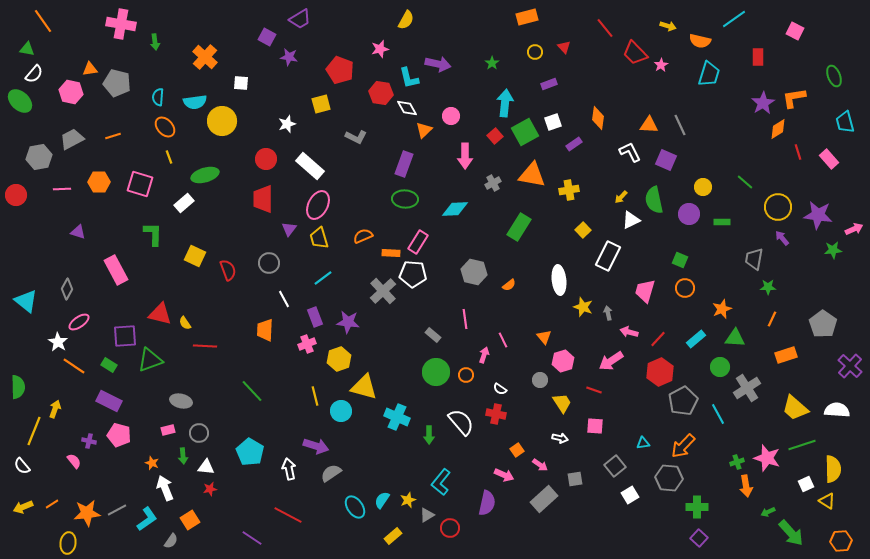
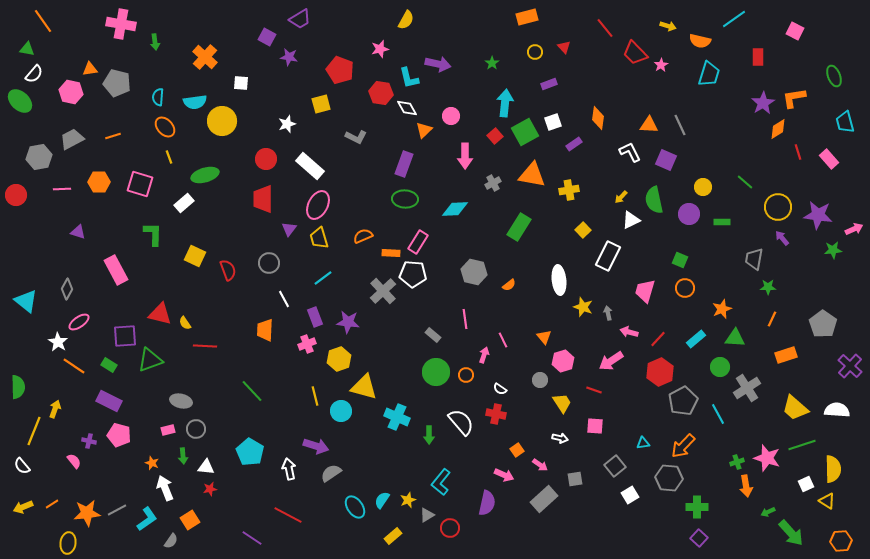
gray circle at (199, 433): moved 3 px left, 4 px up
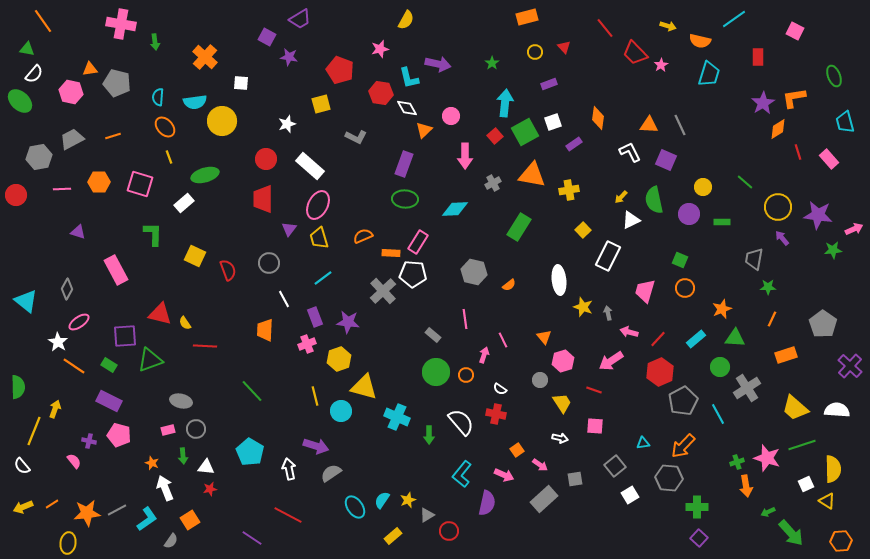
cyan L-shape at (441, 482): moved 21 px right, 8 px up
red circle at (450, 528): moved 1 px left, 3 px down
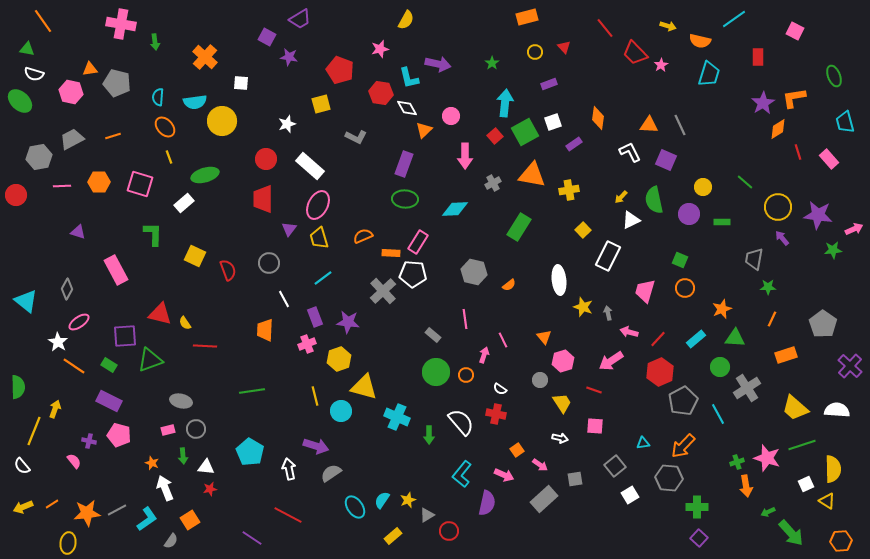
white semicircle at (34, 74): rotated 66 degrees clockwise
pink line at (62, 189): moved 3 px up
green line at (252, 391): rotated 55 degrees counterclockwise
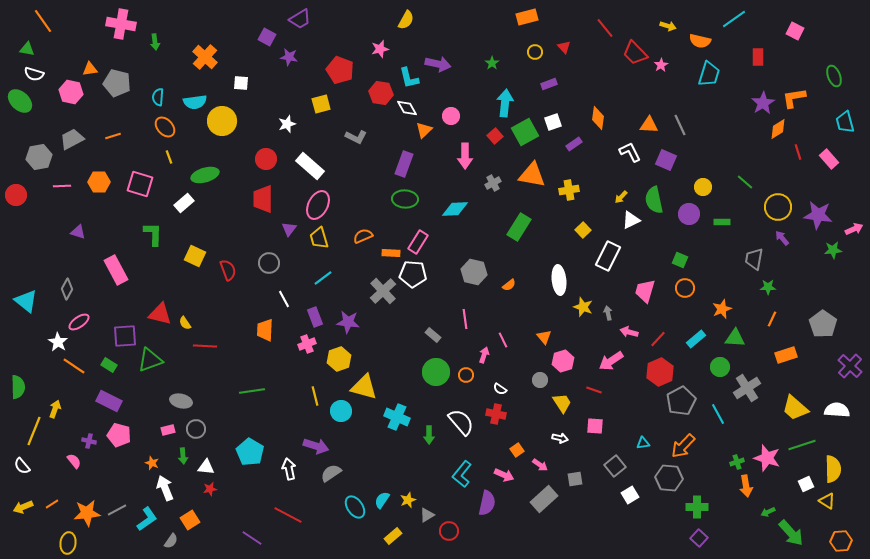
gray pentagon at (683, 401): moved 2 px left
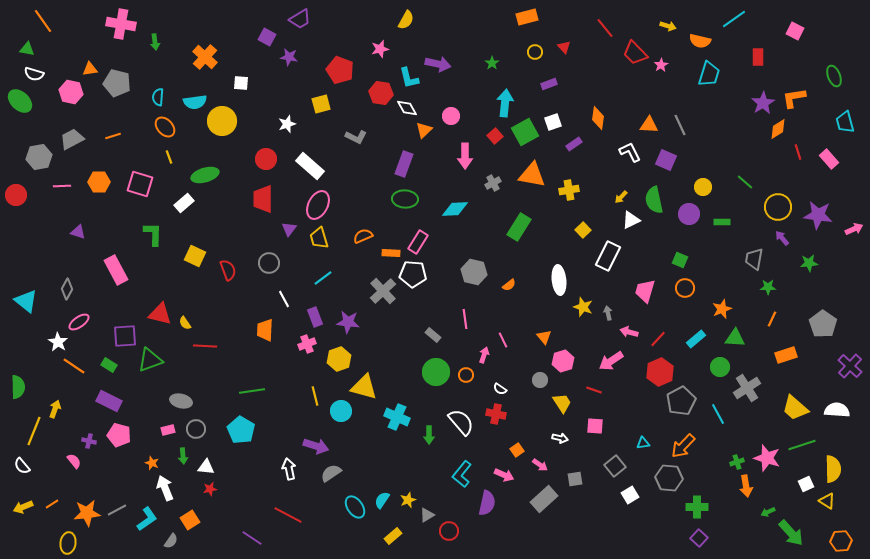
green star at (833, 250): moved 24 px left, 13 px down
cyan pentagon at (250, 452): moved 9 px left, 22 px up
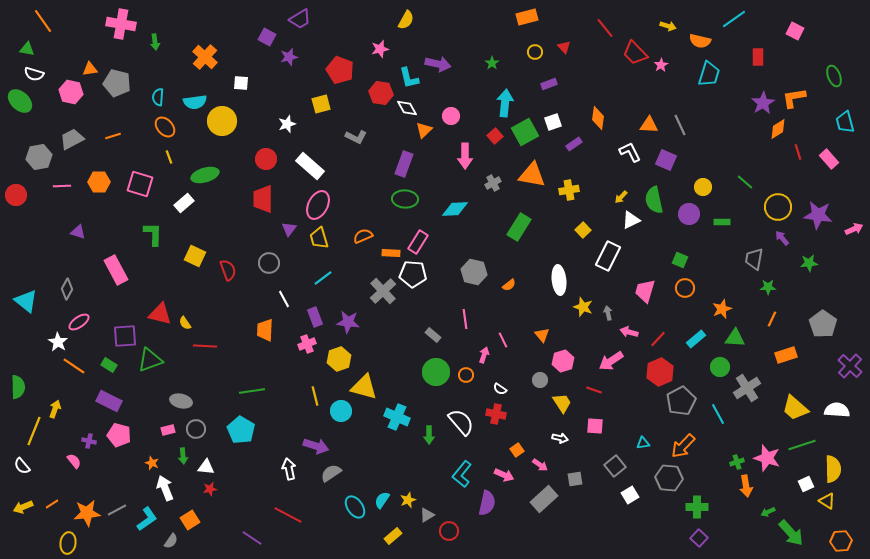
purple star at (289, 57): rotated 24 degrees counterclockwise
orange triangle at (544, 337): moved 2 px left, 2 px up
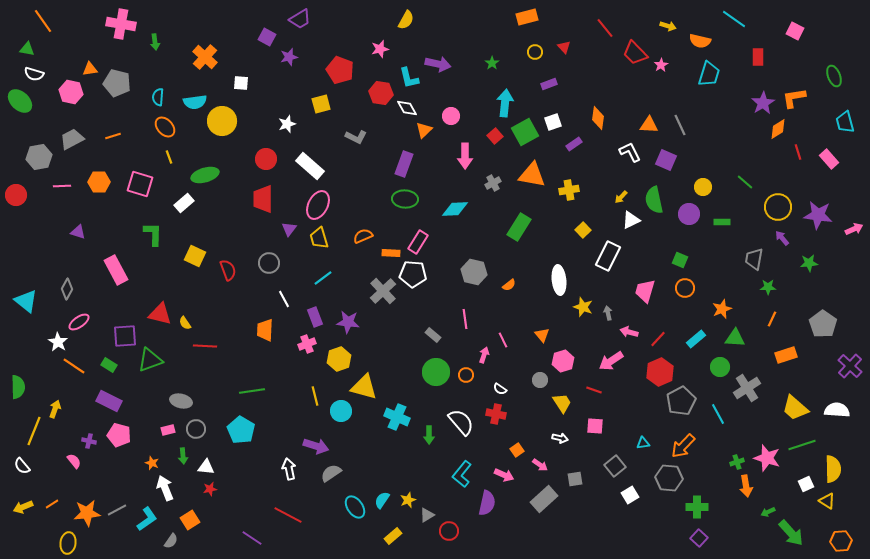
cyan line at (734, 19): rotated 70 degrees clockwise
